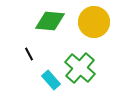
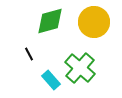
green diamond: rotated 20 degrees counterclockwise
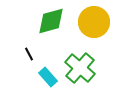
green diamond: moved 1 px right
cyan rectangle: moved 3 px left, 3 px up
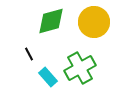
green cross: rotated 20 degrees clockwise
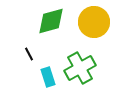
cyan rectangle: rotated 24 degrees clockwise
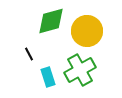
yellow circle: moved 7 px left, 9 px down
green cross: moved 2 px down
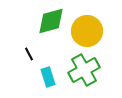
green cross: moved 4 px right
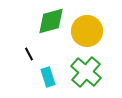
green cross: moved 2 px right, 2 px down; rotated 20 degrees counterclockwise
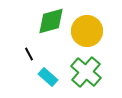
cyan rectangle: rotated 30 degrees counterclockwise
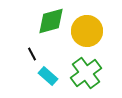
black line: moved 3 px right
green cross: moved 1 px down; rotated 12 degrees clockwise
cyan rectangle: moved 1 px up
